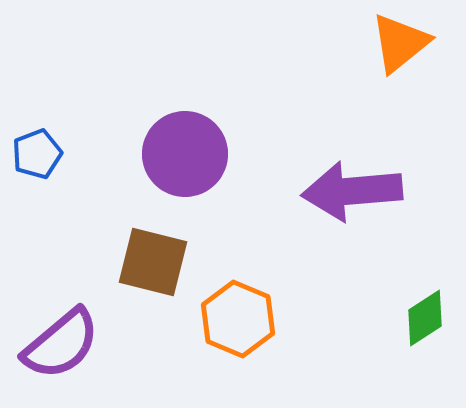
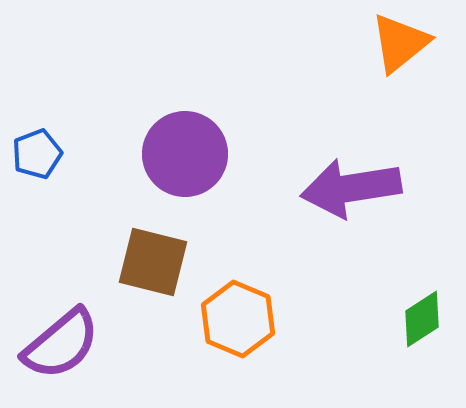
purple arrow: moved 1 px left, 3 px up; rotated 4 degrees counterclockwise
green diamond: moved 3 px left, 1 px down
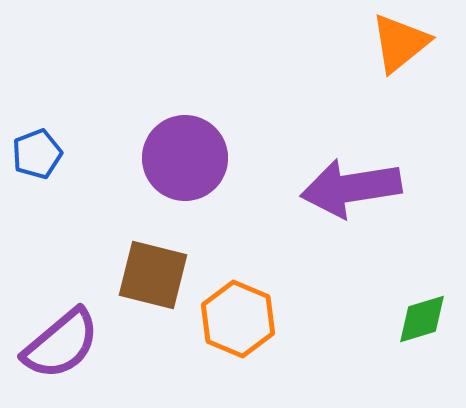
purple circle: moved 4 px down
brown square: moved 13 px down
green diamond: rotated 16 degrees clockwise
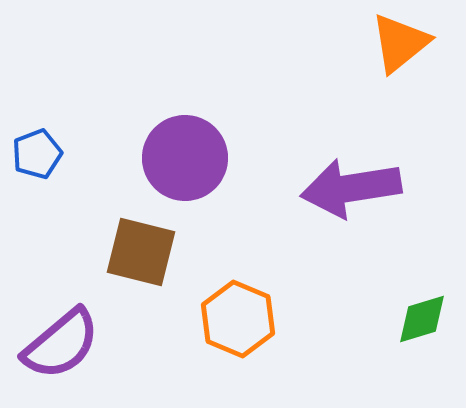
brown square: moved 12 px left, 23 px up
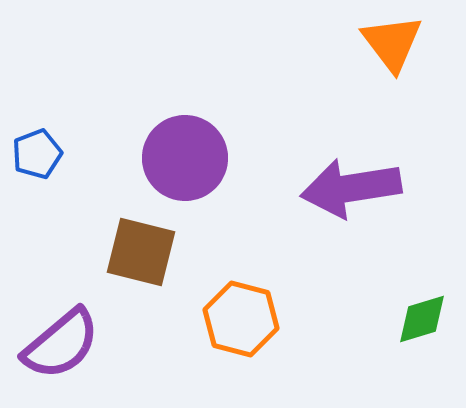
orange triangle: moved 8 px left; rotated 28 degrees counterclockwise
orange hexagon: moved 3 px right; rotated 8 degrees counterclockwise
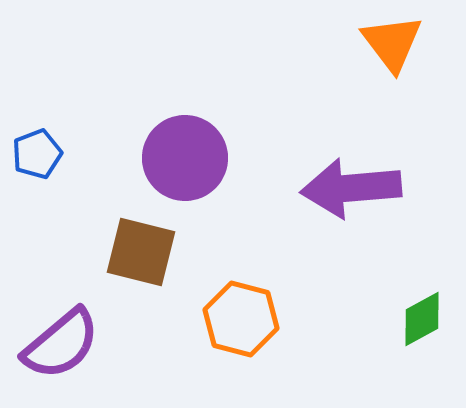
purple arrow: rotated 4 degrees clockwise
green diamond: rotated 12 degrees counterclockwise
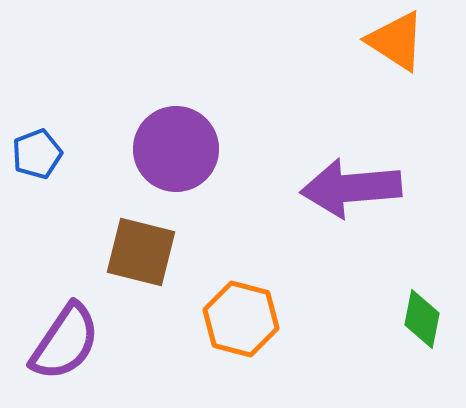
orange triangle: moved 4 px right, 2 px up; rotated 20 degrees counterclockwise
purple circle: moved 9 px left, 9 px up
green diamond: rotated 50 degrees counterclockwise
purple semicircle: moved 4 px right, 2 px up; rotated 16 degrees counterclockwise
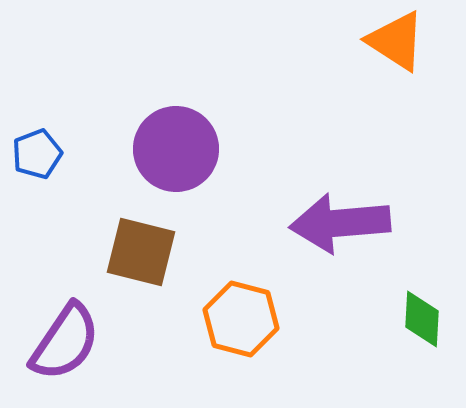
purple arrow: moved 11 px left, 35 px down
green diamond: rotated 8 degrees counterclockwise
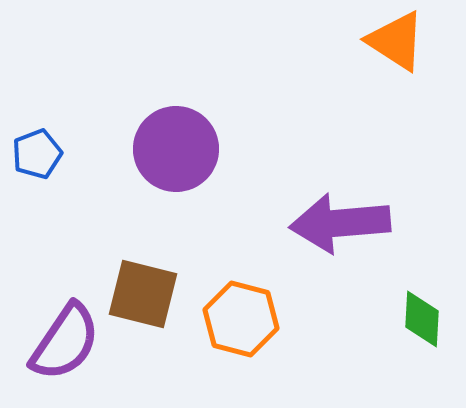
brown square: moved 2 px right, 42 px down
